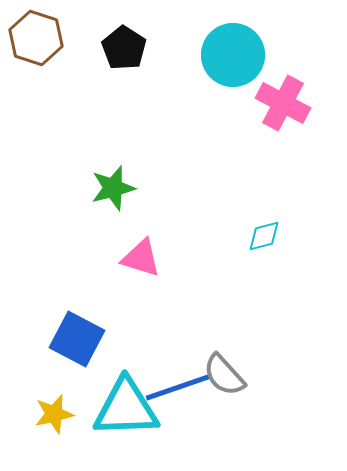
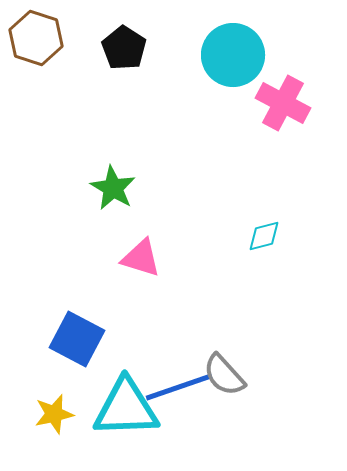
green star: rotated 27 degrees counterclockwise
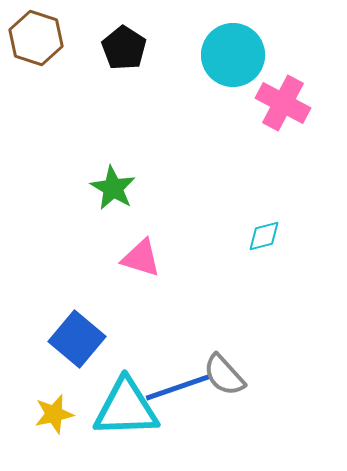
blue square: rotated 12 degrees clockwise
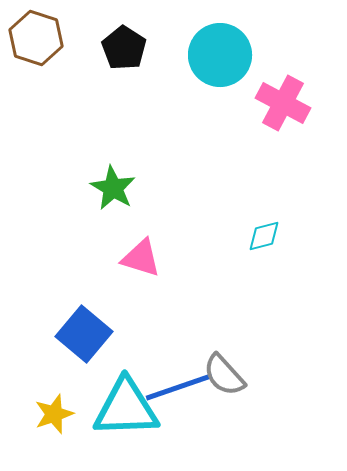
cyan circle: moved 13 px left
blue square: moved 7 px right, 5 px up
yellow star: rotated 6 degrees counterclockwise
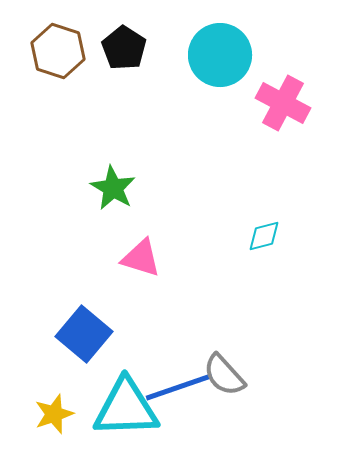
brown hexagon: moved 22 px right, 13 px down
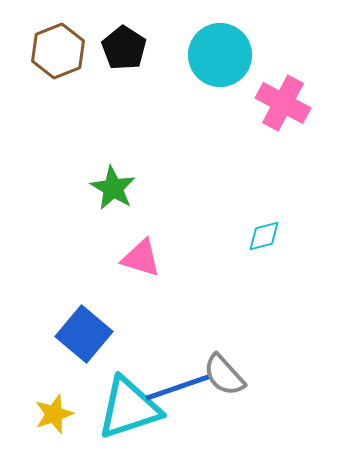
brown hexagon: rotated 20 degrees clockwise
cyan triangle: moved 3 px right; rotated 16 degrees counterclockwise
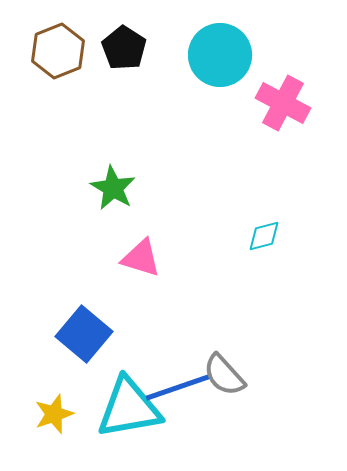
cyan triangle: rotated 8 degrees clockwise
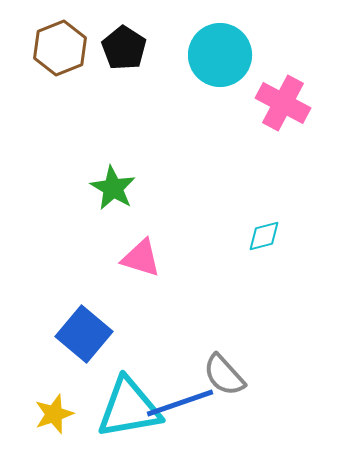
brown hexagon: moved 2 px right, 3 px up
blue line: moved 1 px right, 16 px down
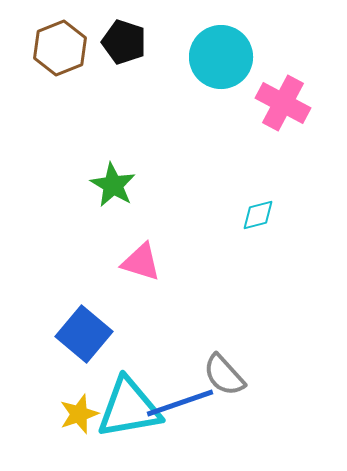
black pentagon: moved 6 px up; rotated 15 degrees counterclockwise
cyan circle: moved 1 px right, 2 px down
green star: moved 3 px up
cyan diamond: moved 6 px left, 21 px up
pink triangle: moved 4 px down
yellow star: moved 25 px right
